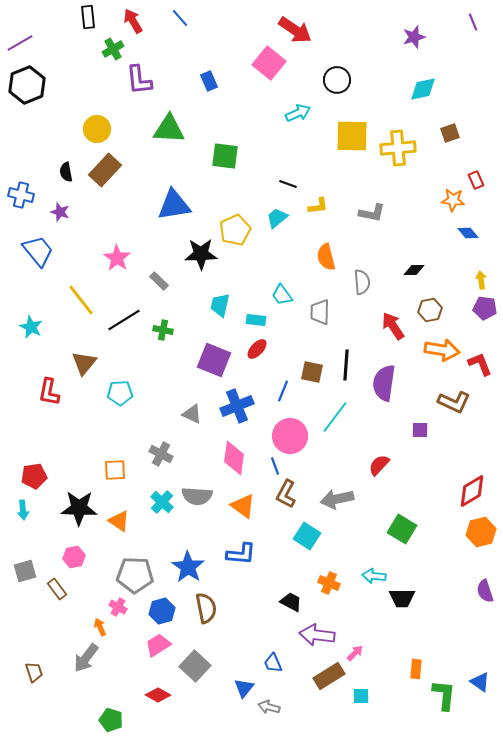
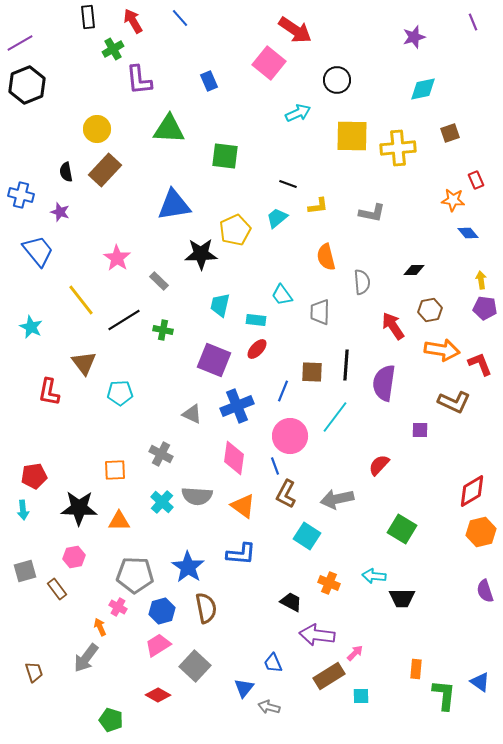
brown triangle at (84, 363): rotated 16 degrees counterclockwise
brown square at (312, 372): rotated 10 degrees counterclockwise
orange triangle at (119, 521): rotated 35 degrees counterclockwise
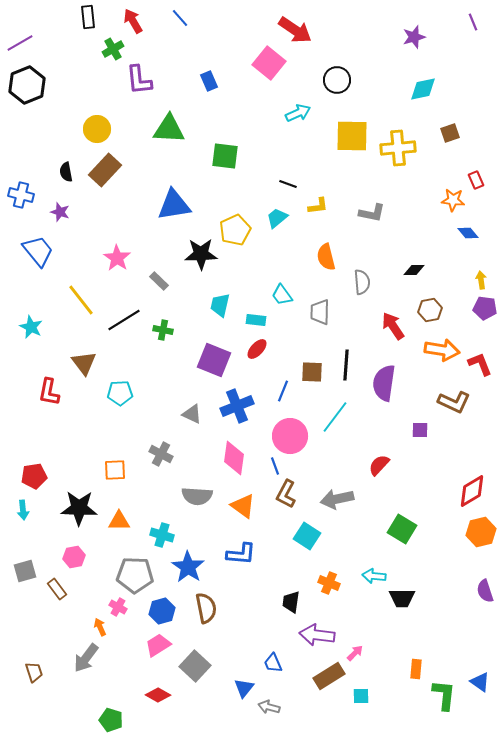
cyan cross at (162, 502): moved 33 px down; rotated 25 degrees counterclockwise
black trapezoid at (291, 602): rotated 110 degrees counterclockwise
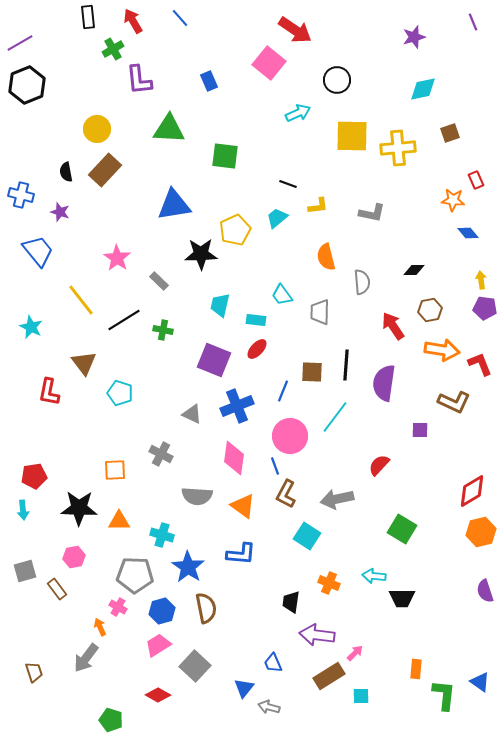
cyan pentagon at (120, 393): rotated 20 degrees clockwise
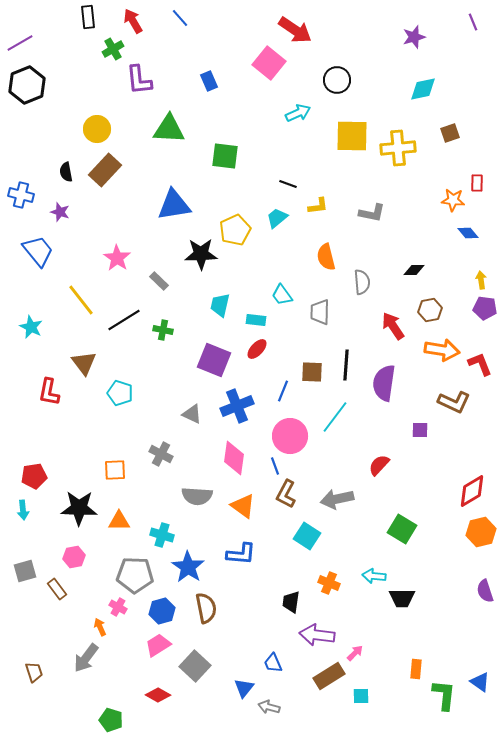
red rectangle at (476, 180): moved 1 px right, 3 px down; rotated 24 degrees clockwise
